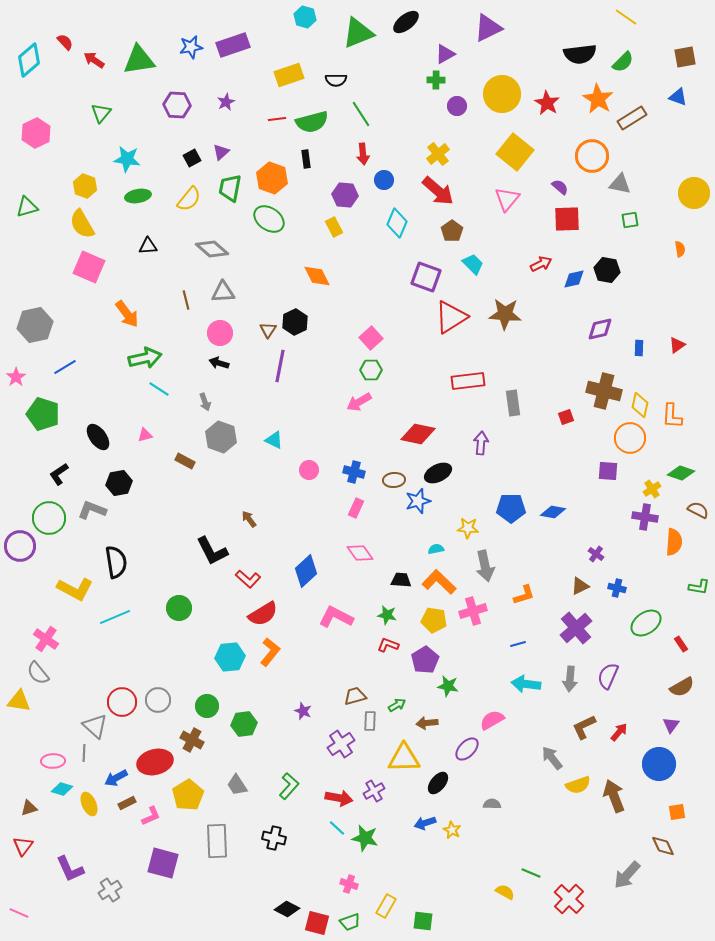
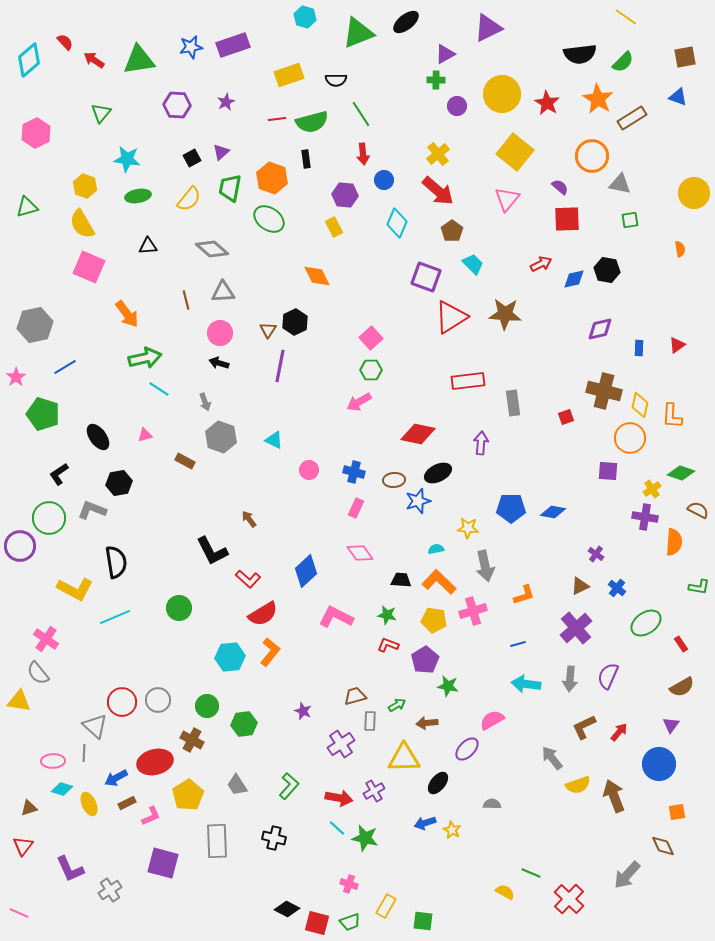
blue cross at (617, 588): rotated 24 degrees clockwise
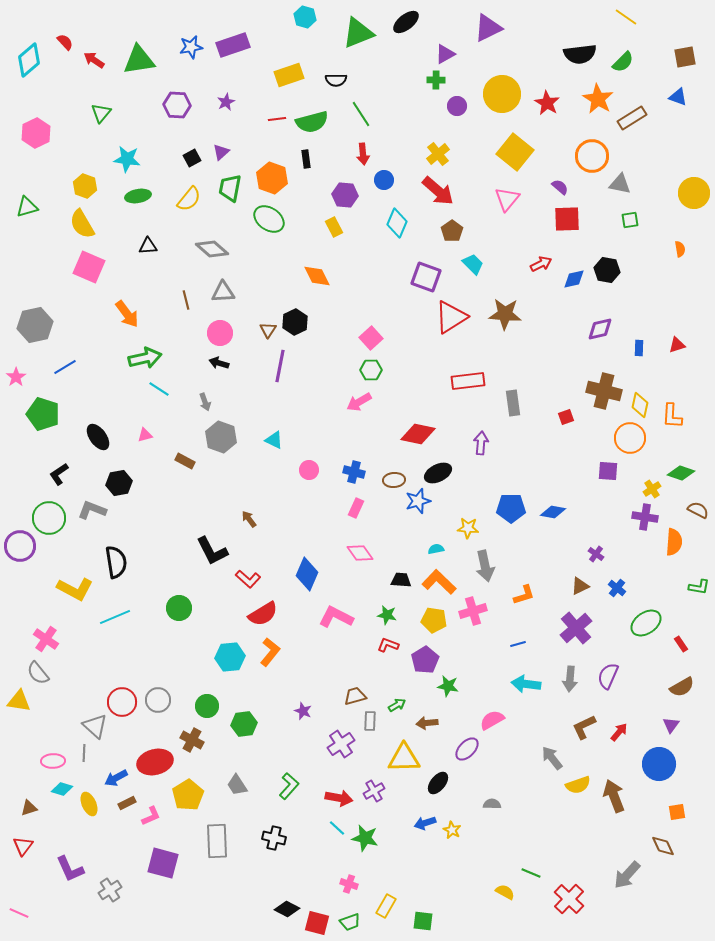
red triangle at (677, 345): rotated 18 degrees clockwise
blue diamond at (306, 571): moved 1 px right, 3 px down; rotated 24 degrees counterclockwise
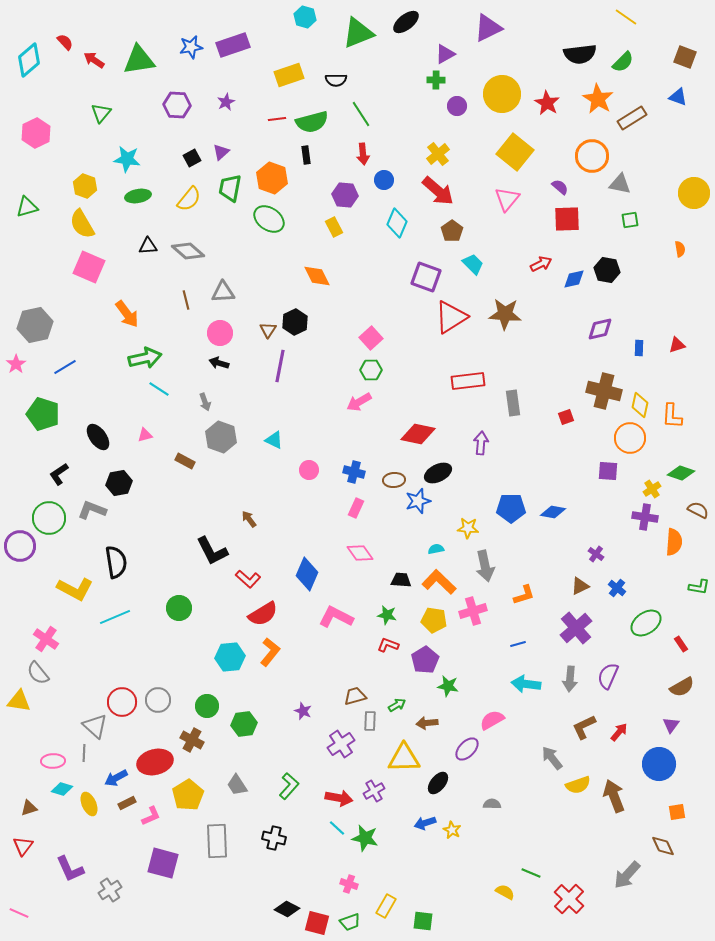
brown square at (685, 57): rotated 30 degrees clockwise
black rectangle at (306, 159): moved 4 px up
gray diamond at (212, 249): moved 24 px left, 2 px down
pink star at (16, 377): moved 13 px up
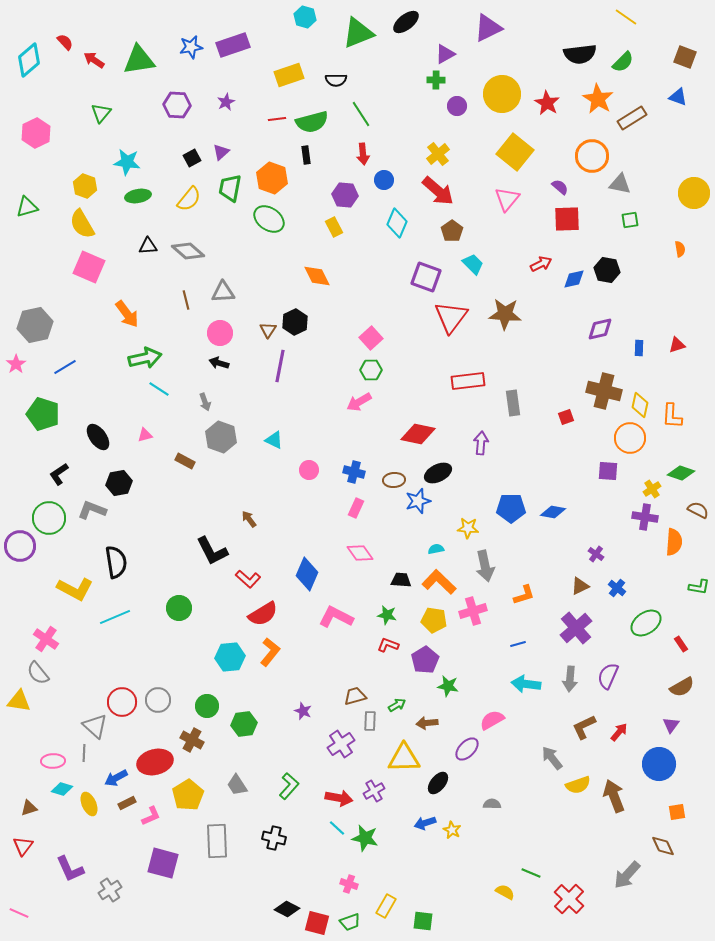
cyan star at (127, 159): moved 3 px down
red triangle at (451, 317): rotated 21 degrees counterclockwise
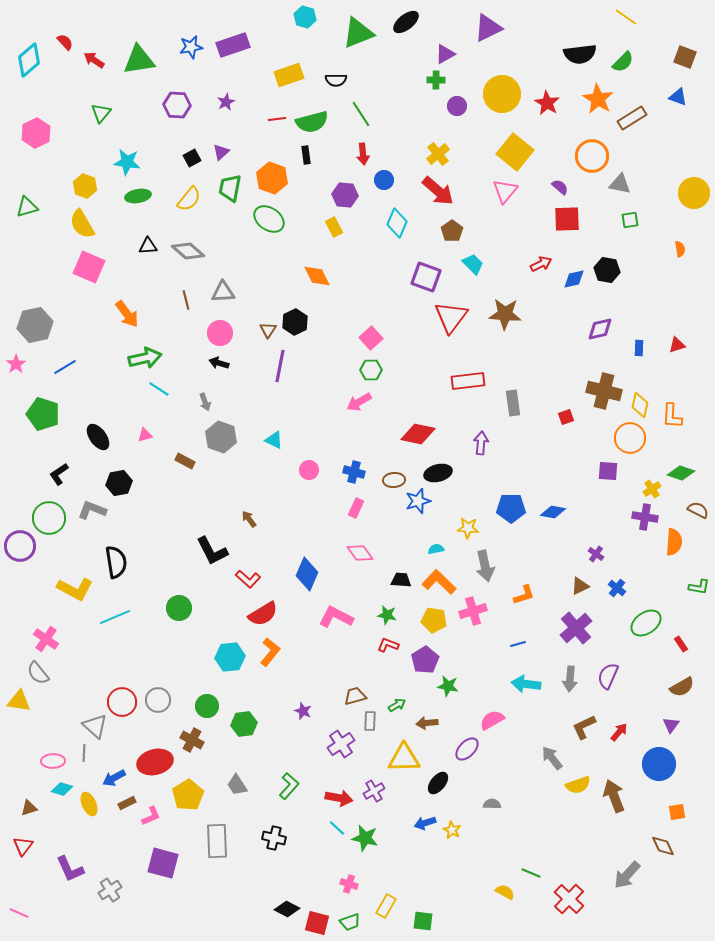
pink triangle at (507, 199): moved 2 px left, 8 px up
black ellipse at (438, 473): rotated 12 degrees clockwise
blue arrow at (116, 778): moved 2 px left
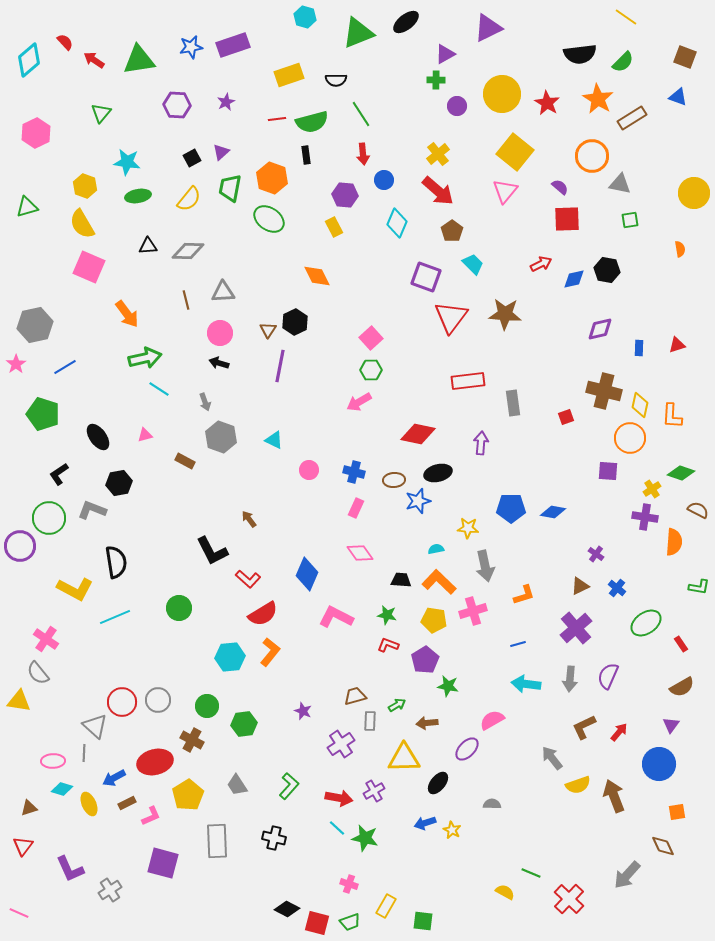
gray diamond at (188, 251): rotated 40 degrees counterclockwise
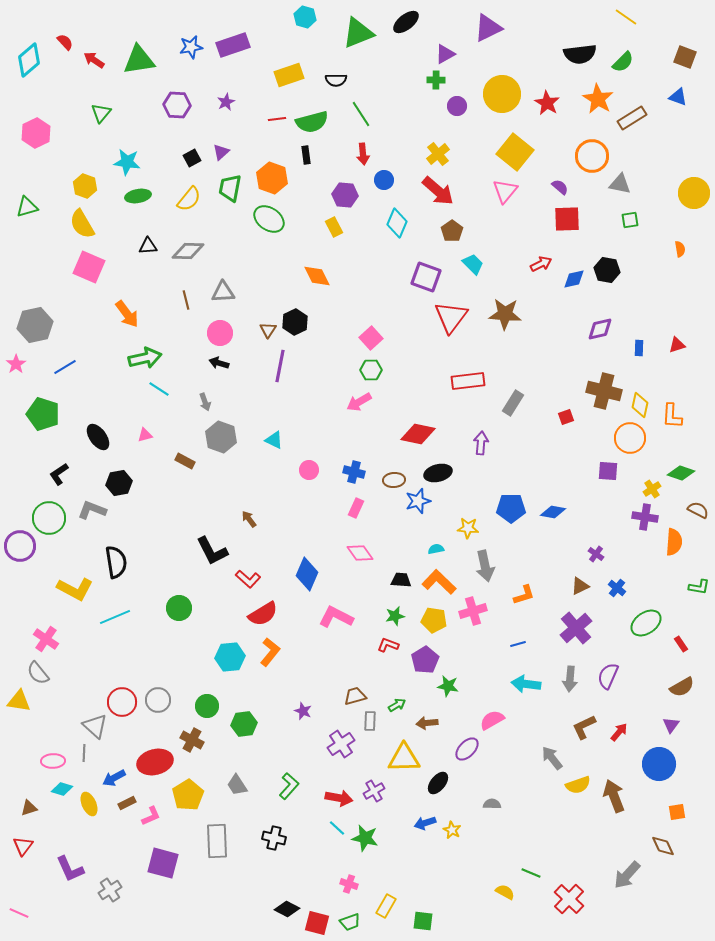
gray rectangle at (513, 403): rotated 40 degrees clockwise
green star at (387, 615): moved 8 px right, 1 px down; rotated 24 degrees counterclockwise
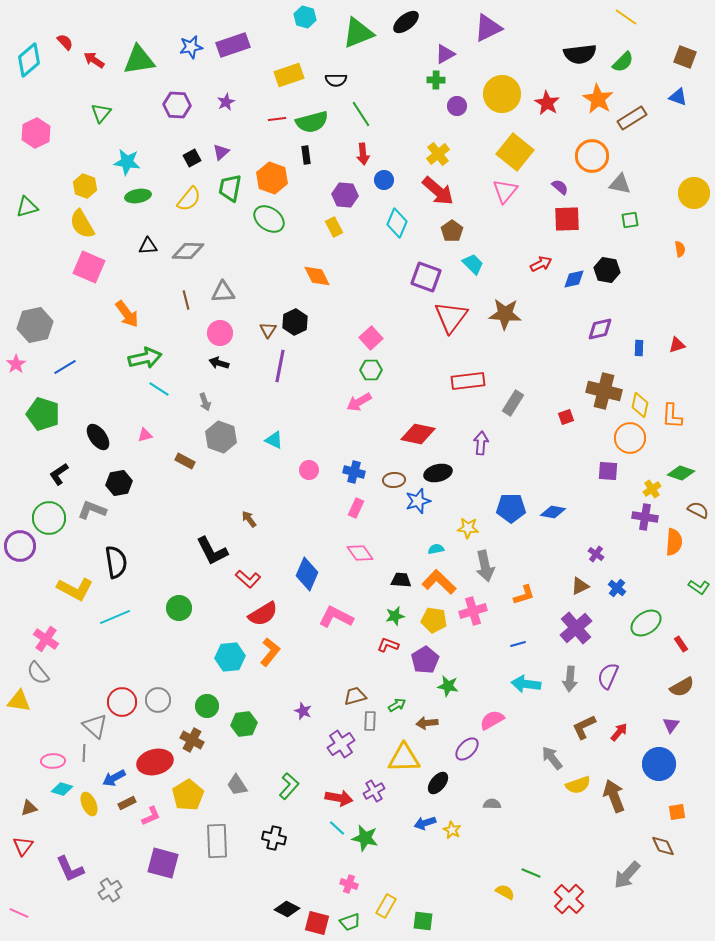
green L-shape at (699, 587): rotated 25 degrees clockwise
